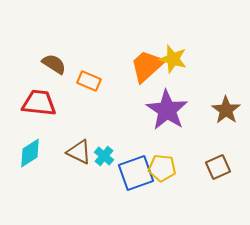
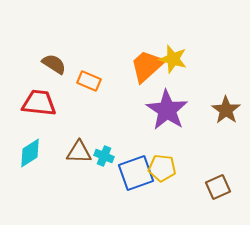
brown triangle: rotated 24 degrees counterclockwise
cyan cross: rotated 18 degrees counterclockwise
brown square: moved 20 px down
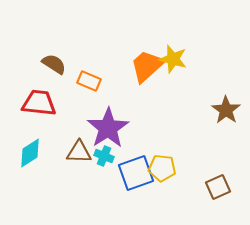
purple star: moved 59 px left, 18 px down; rotated 6 degrees clockwise
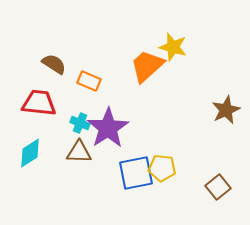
yellow star: moved 12 px up
brown star: rotated 12 degrees clockwise
cyan cross: moved 24 px left, 33 px up
blue square: rotated 9 degrees clockwise
brown square: rotated 15 degrees counterclockwise
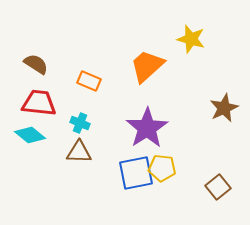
yellow star: moved 18 px right, 8 px up
brown semicircle: moved 18 px left
brown star: moved 2 px left, 2 px up
purple star: moved 39 px right
cyan diamond: moved 18 px up; rotated 72 degrees clockwise
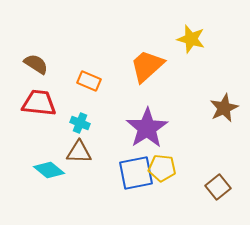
cyan diamond: moved 19 px right, 35 px down
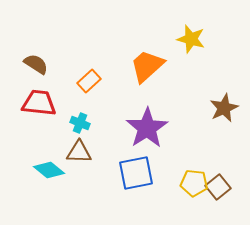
orange rectangle: rotated 65 degrees counterclockwise
yellow pentagon: moved 32 px right, 15 px down
